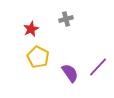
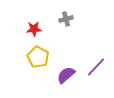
red star: moved 3 px right; rotated 21 degrees clockwise
purple line: moved 2 px left
purple semicircle: moved 4 px left, 2 px down; rotated 96 degrees counterclockwise
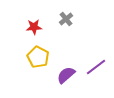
gray cross: rotated 24 degrees counterclockwise
red star: moved 2 px up
purple line: rotated 10 degrees clockwise
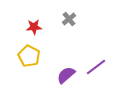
gray cross: moved 3 px right
yellow pentagon: moved 9 px left, 1 px up
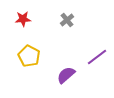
gray cross: moved 2 px left, 1 px down
red star: moved 11 px left, 8 px up
purple line: moved 1 px right, 10 px up
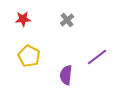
purple semicircle: rotated 42 degrees counterclockwise
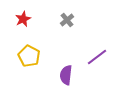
red star: rotated 21 degrees counterclockwise
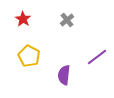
red star: rotated 14 degrees counterclockwise
purple semicircle: moved 2 px left
